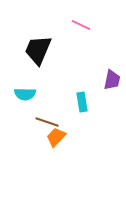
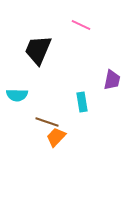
cyan semicircle: moved 8 px left, 1 px down
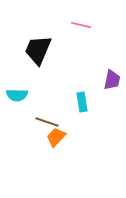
pink line: rotated 12 degrees counterclockwise
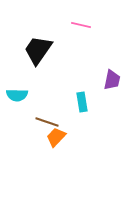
black trapezoid: rotated 12 degrees clockwise
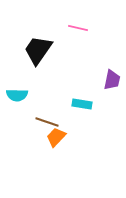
pink line: moved 3 px left, 3 px down
cyan rectangle: moved 2 px down; rotated 72 degrees counterclockwise
